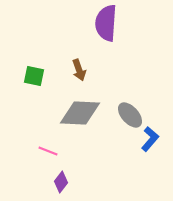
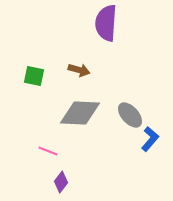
brown arrow: rotated 55 degrees counterclockwise
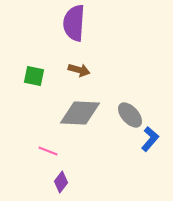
purple semicircle: moved 32 px left
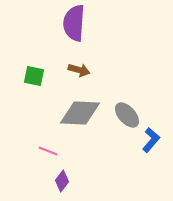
gray ellipse: moved 3 px left
blue L-shape: moved 1 px right, 1 px down
purple diamond: moved 1 px right, 1 px up
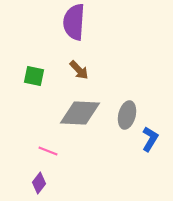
purple semicircle: moved 1 px up
brown arrow: rotated 30 degrees clockwise
gray ellipse: rotated 56 degrees clockwise
blue L-shape: moved 1 px left, 1 px up; rotated 10 degrees counterclockwise
purple diamond: moved 23 px left, 2 px down
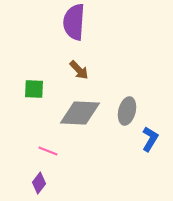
green square: moved 13 px down; rotated 10 degrees counterclockwise
gray ellipse: moved 4 px up
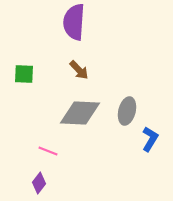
green square: moved 10 px left, 15 px up
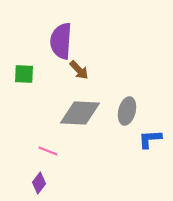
purple semicircle: moved 13 px left, 19 px down
blue L-shape: rotated 125 degrees counterclockwise
